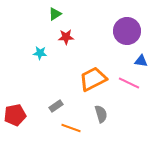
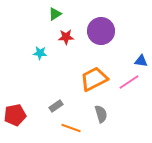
purple circle: moved 26 px left
orange trapezoid: moved 1 px right
pink line: moved 1 px up; rotated 60 degrees counterclockwise
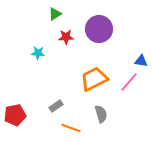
purple circle: moved 2 px left, 2 px up
cyan star: moved 2 px left
pink line: rotated 15 degrees counterclockwise
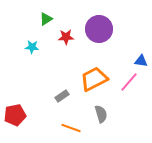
green triangle: moved 9 px left, 5 px down
cyan star: moved 6 px left, 6 px up
gray rectangle: moved 6 px right, 10 px up
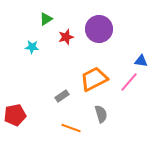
red star: rotated 14 degrees counterclockwise
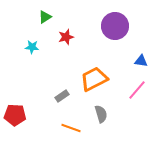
green triangle: moved 1 px left, 2 px up
purple circle: moved 16 px right, 3 px up
pink line: moved 8 px right, 8 px down
red pentagon: rotated 15 degrees clockwise
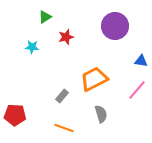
gray rectangle: rotated 16 degrees counterclockwise
orange line: moved 7 px left
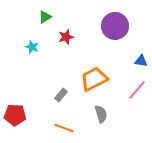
cyan star: rotated 16 degrees clockwise
gray rectangle: moved 1 px left, 1 px up
